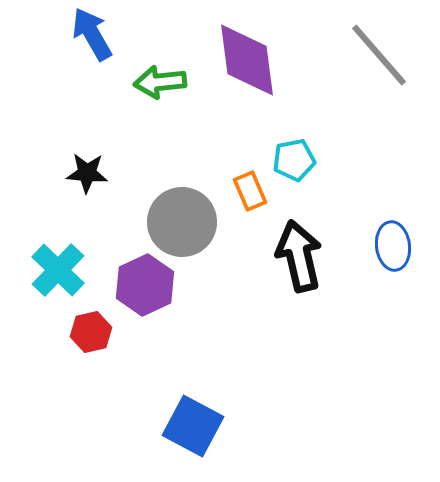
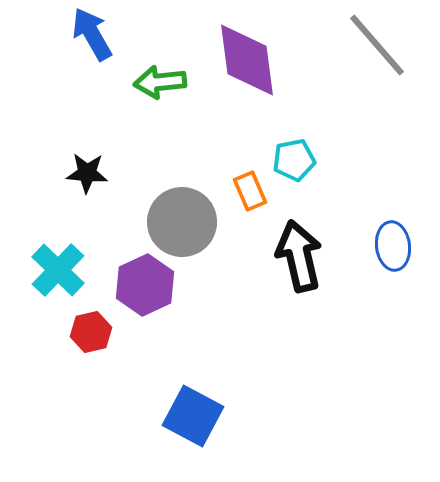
gray line: moved 2 px left, 10 px up
blue square: moved 10 px up
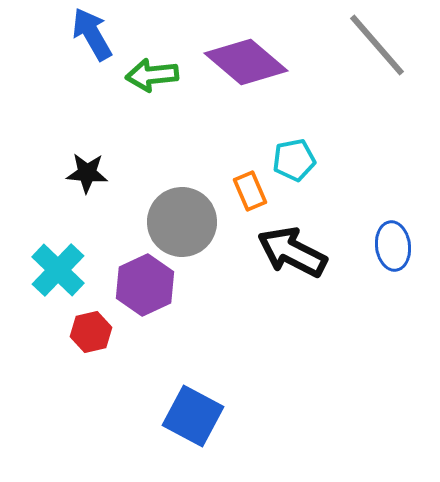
purple diamond: moved 1 px left, 2 px down; rotated 42 degrees counterclockwise
green arrow: moved 8 px left, 7 px up
black arrow: moved 7 px left, 4 px up; rotated 50 degrees counterclockwise
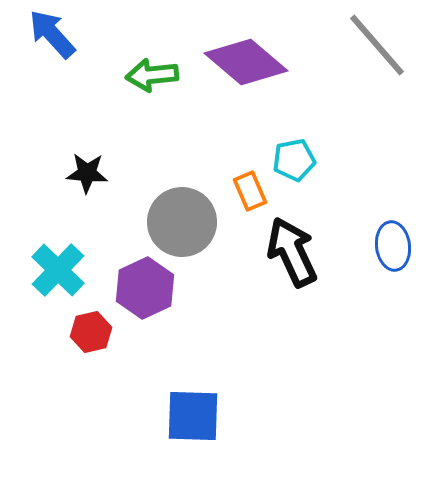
blue arrow: moved 40 px left; rotated 12 degrees counterclockwise
black arrow: rotated 38 degrees clockwise
purple hexagon: moved 3 px down
blue square: rotated 26 degrees counterclockwise
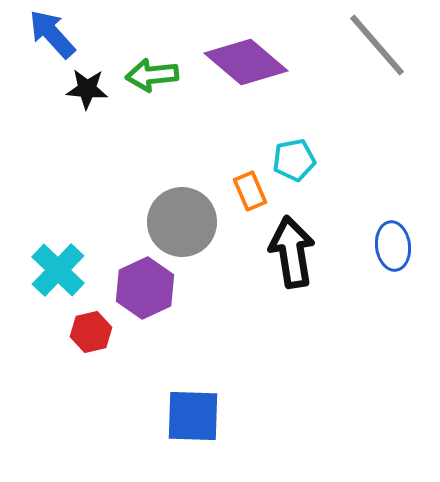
black star: moved 84 px up
black arrow: rotated 16 degrees clockwise
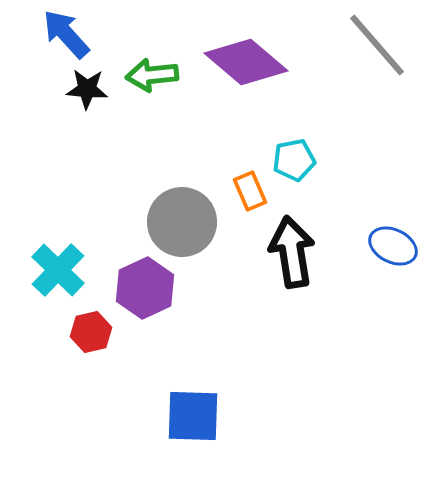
blue arrow: moved 14 px right
blue ellipse: rotated 57 degrees counterclockwise
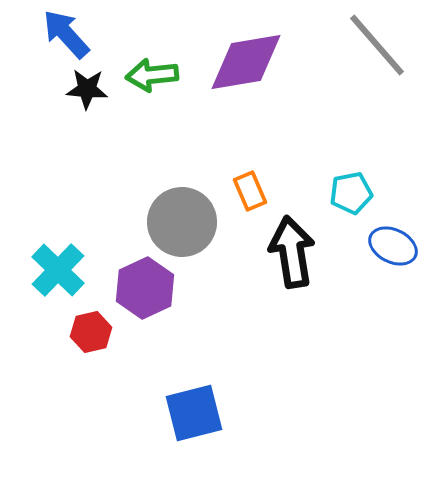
purple diamond: rotated 50 degrees counterclockwise
cyan pentagon: moved 57 px right, 33 px down
blue square: moved 1 px right, 3 px up; rotated 16 degrees counterclockwise
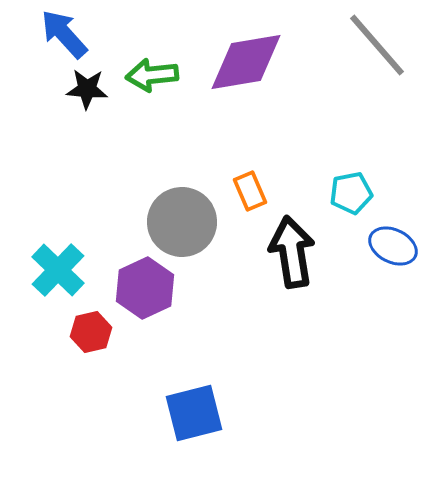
blue arrow: moved 2 px left
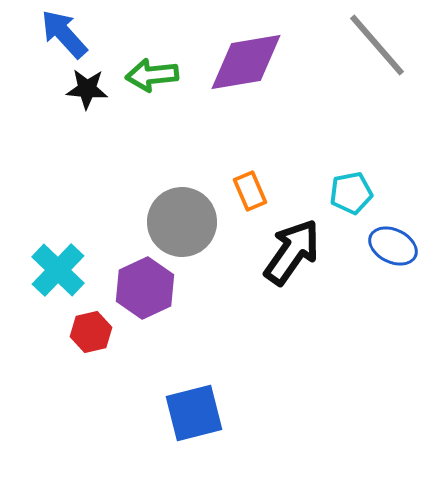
black arrow: rotated 44 degrees clockwise
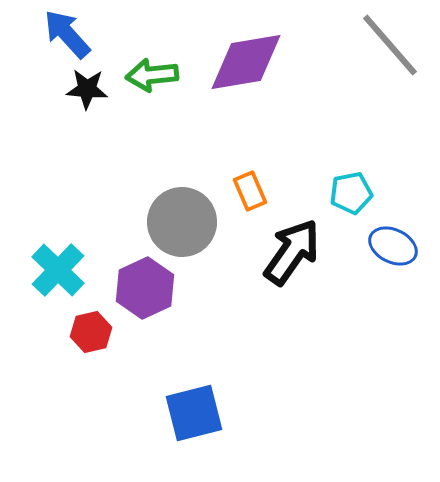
blue arrow: moved 3 px right
gray line: moved 13 px right
